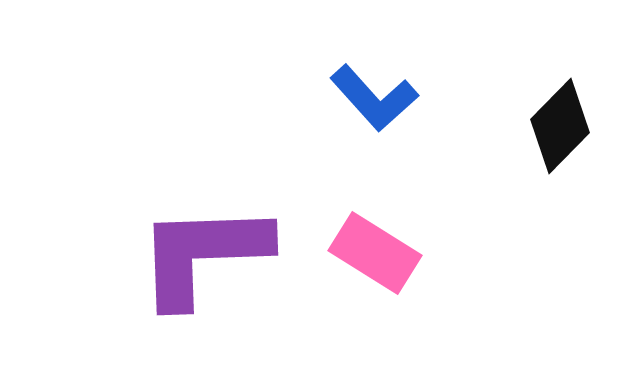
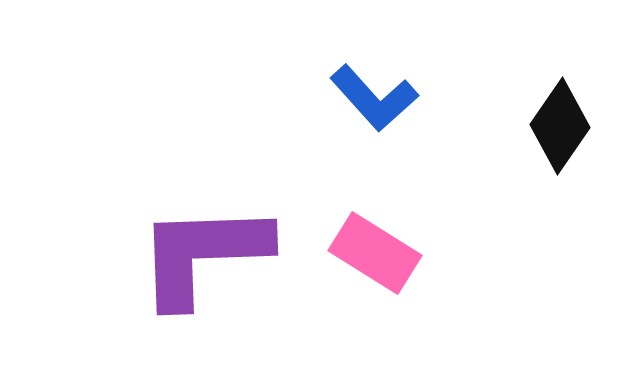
black diamond: rotated 10 degrees counterclockwise
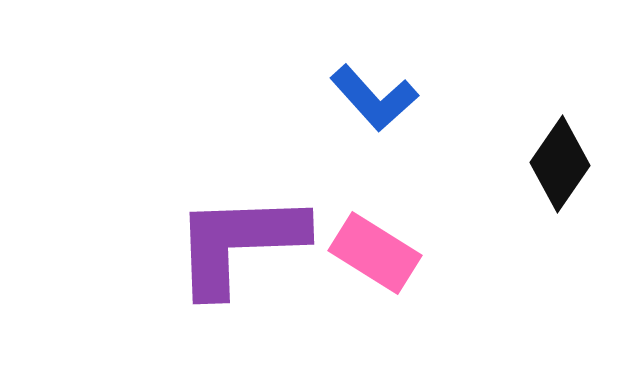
black diamond: moved 38 px down
purple L-shape: moved 36 px right, 11 px up
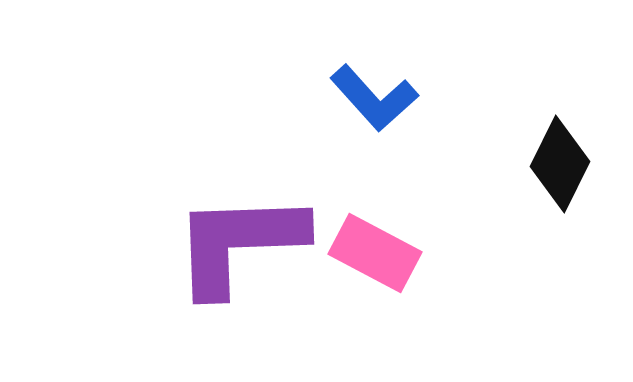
black diamond: rotated 8 degrees counterclockwise
pink rectangle: rotated 4 degrees counterclockwise
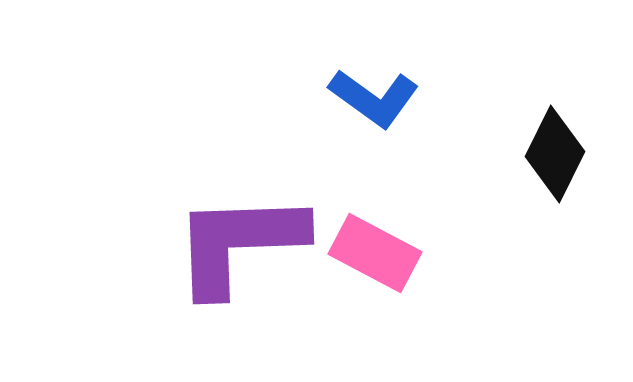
blue L-shape: rotated 12 degrees counterclockwise
black diamond: moved 5 px left, 10 px up
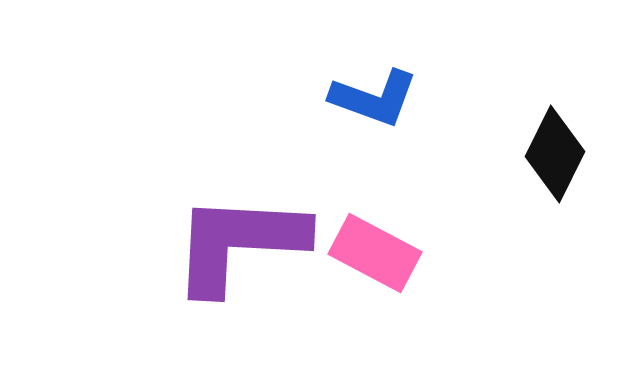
blue L-shape: rotated 16 degrees counterclockwise
purple L-shape: rotated 5 degrees clockwise
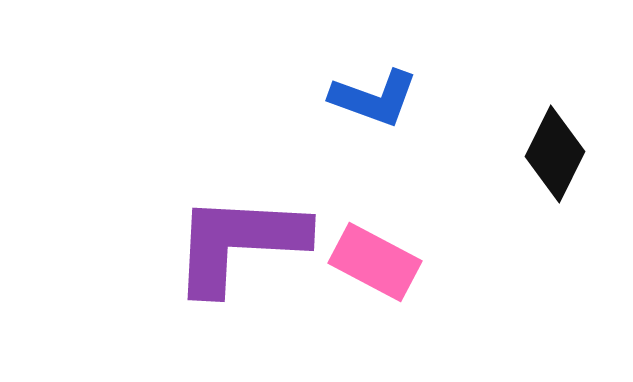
pink rectangle: moved 9 px down
